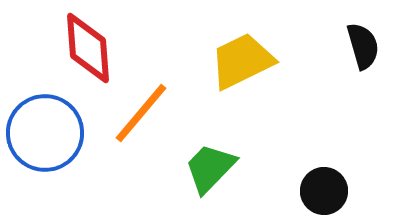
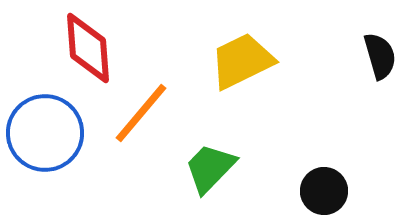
black semicircle: moved 17 px right, 10 px down
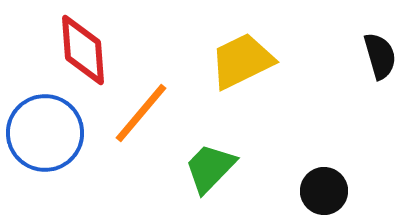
red diamond: moved 5 px left, 2 px down
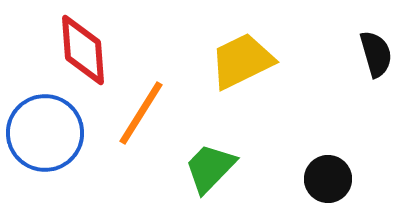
black semicircle: moved 4 px left, 2 px up
orange line: rotated 8 degrees counterclockwise
black circle: moved 4 px right, 12 px up
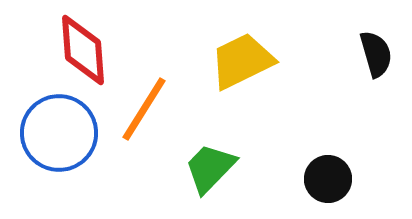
orange line: moved 3 px right, 4 px up
blue circle: moved 14 px right
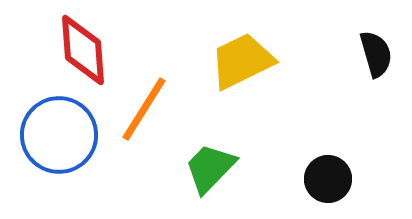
blue circle: moved 2 px down
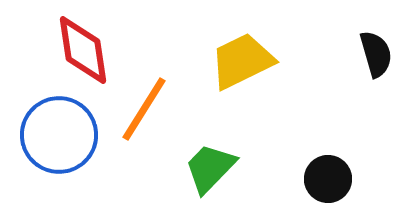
red diamond: rotated 4 degrees counterclockwise
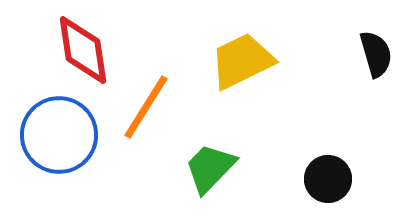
orange line: moved 2 px right, 2 px up
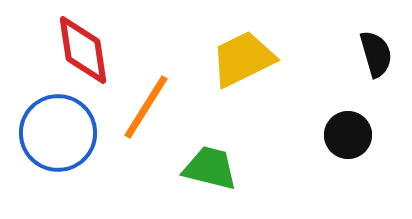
yellow trapezoid: moved 1 px right, 2 px up
blue circle: moved 1 px left, 2 px up
green trapezoid: rotated 60 degrees clockwise
black circle: moved 20 px right, 44 px up
